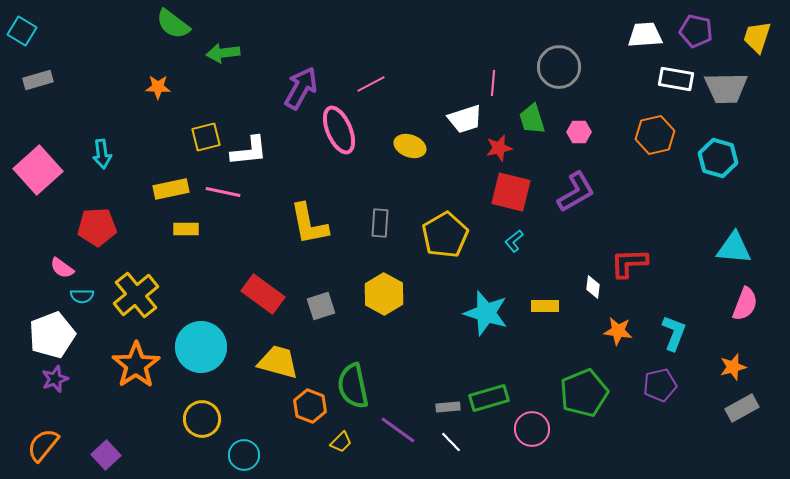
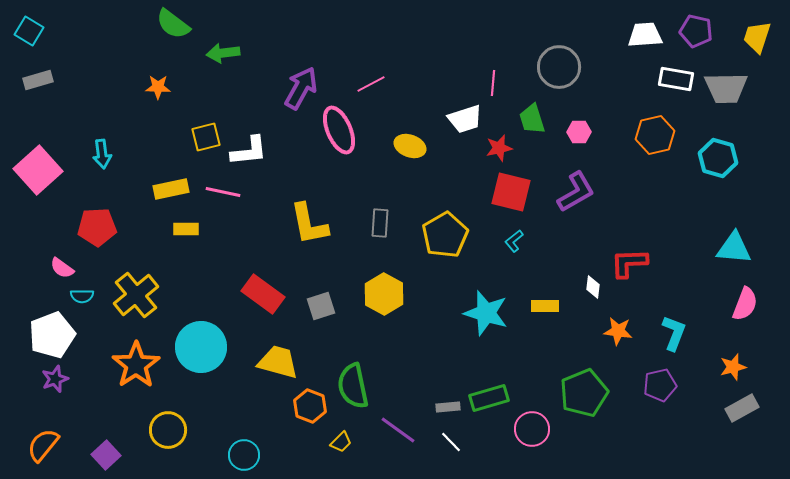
cyan square at (22, 31): moved 7 px right
yellow circle at (202, 419): moved 34 px left, 11 px down
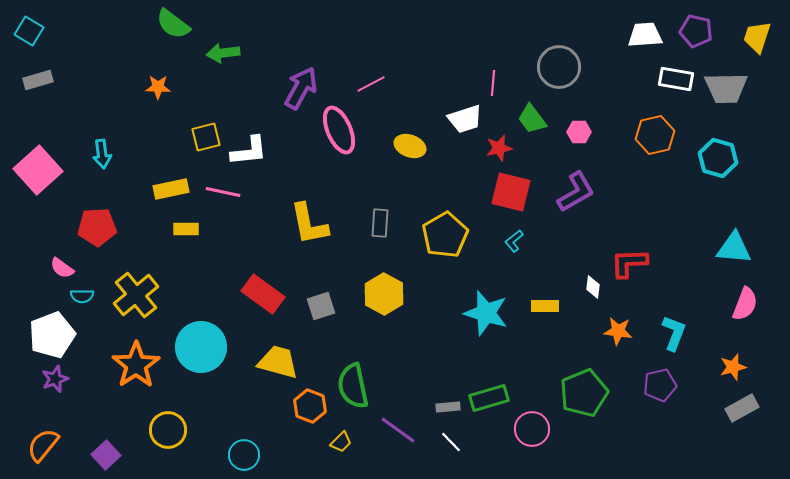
green trapezoid at (532, 119): rotated 20 degrees counterclockwise
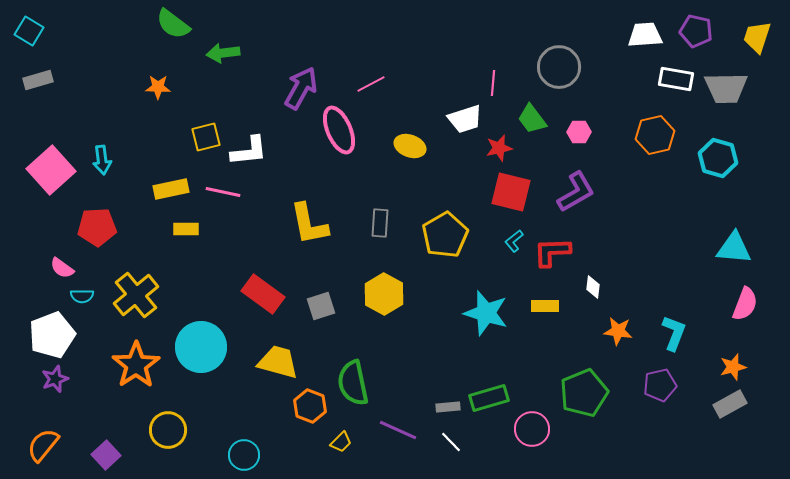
cyan arrow at (102, 154): moved 6 px down
pink square at (38, 170): moved 13 px right
red L-shape at (629, 263): moved 77 px left, 11 px up
green semicircle at (353, 386): moved 3 px up
gray rectangle at (742, 408): moved 12 px left, 4 px up
purple line at (398, 430): rotated 12 degrees counterclockwise
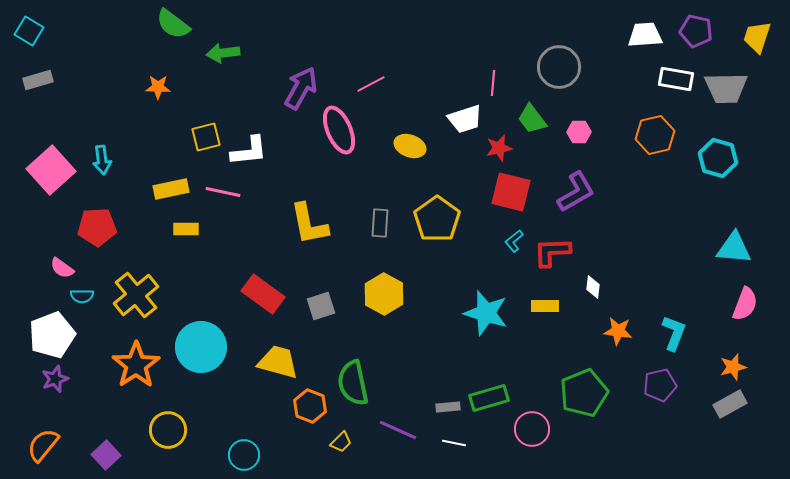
yellow pentagon at (445, 235): moved 8 px left, 16 px up; rotated 6 degrees counterclockwise
white line at (451, 442): moved 3 px right, 1 px down; rotated 35 degrees counterclockwise
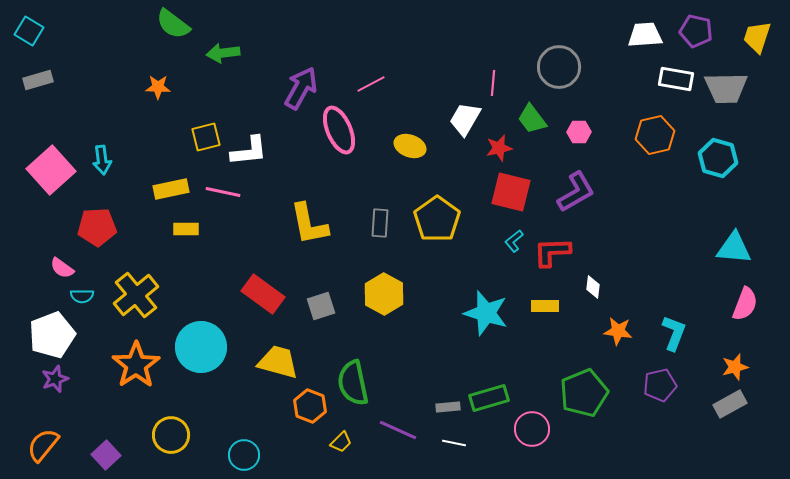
white trapezoid at (465, 119): rotated 138 degrees clockwise
orange star at (733, 367): moved 2 px right
yellow circle at (168, 430): moved 3 px right, 5 px down
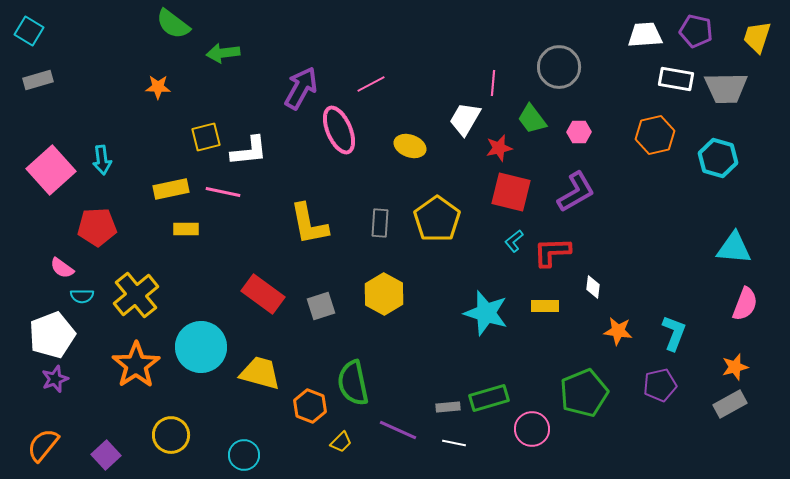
yellow trapezoid at (278, 362): moved 18 px left, 11 px down
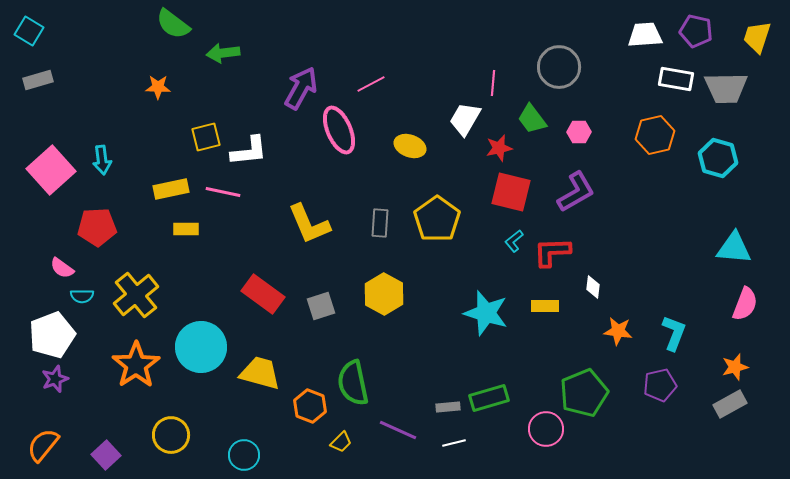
yellow L-shape at (309, 224): rotated 12 degrees counterclockwise
pink circle at (532, 429): moved 14 px right
white line at (454, 443): rotated 25 degrees counterclockwise
